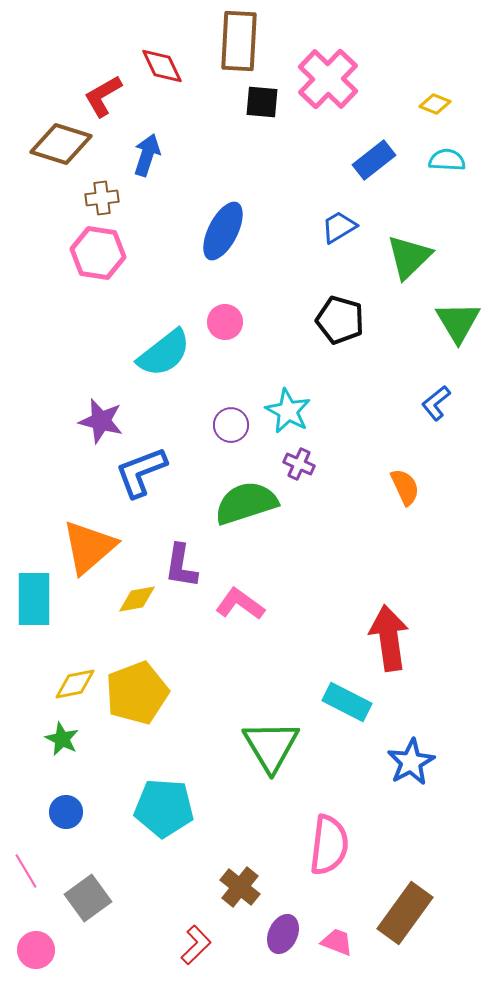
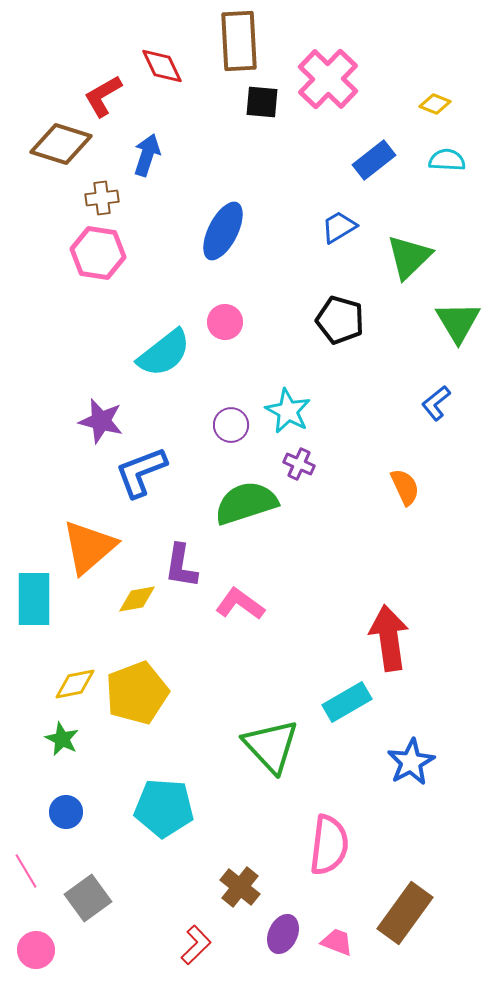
brown rectangle at (239, 41): rotated 6 degrees counterclockwise
cyan rectangle at (347, 702): rotated 57 degrees counterclockwise
green triangle at (271, 746): rotated 12 degrees counterclockwise
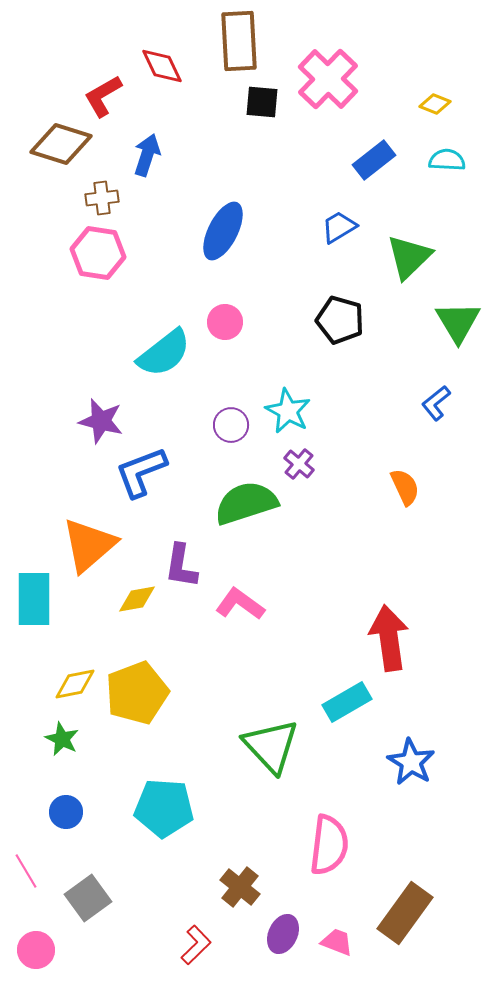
purple cross at (299, 464): rotated 16 degrees clockwise
orange triangle at (89, 547): moved 2 px up
blue star at (411, 762): rotated 12 degrees counterclockwise
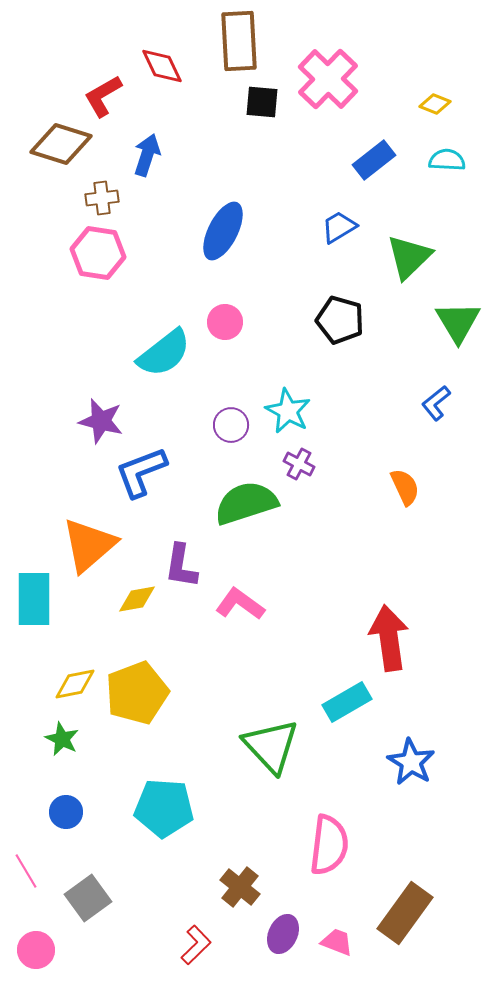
purple cross at (299, 464): rotated 12 degrees counterclockwise
